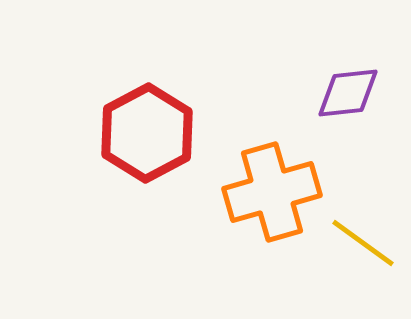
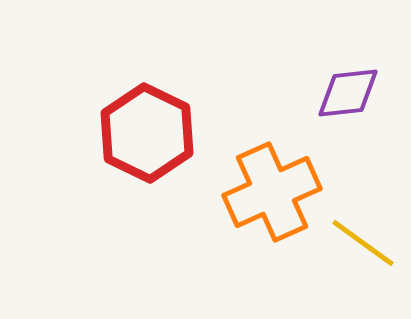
red hexagon: rotated 6 degrees counterclockwise
orange cross: rotated 8 degrees counterclockwise
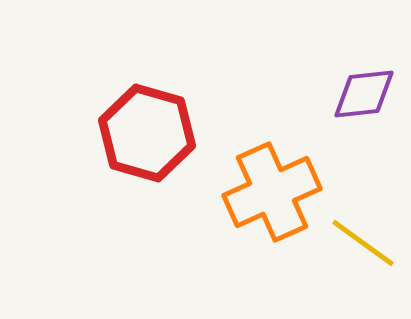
purple diamond: moved 16 px right, 1 px down
red hexagon: rotated 10 degrees counterclockwise
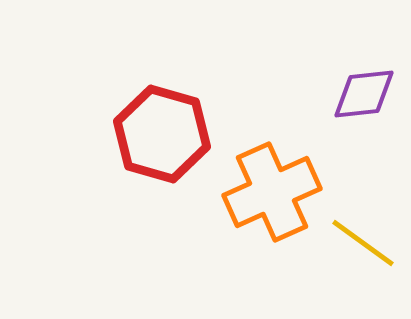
red hexagon: moved 15 px right, 1 px down
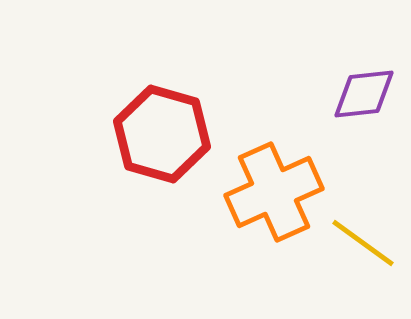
orange cross: moved 2 px right
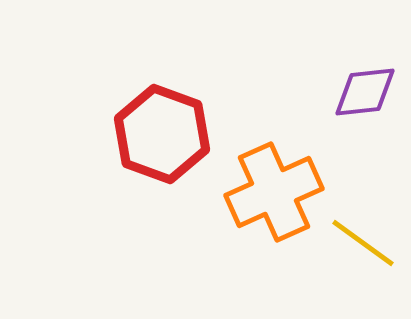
purple diamond: moved 1 px right, 2 px up
red hexagon: rotated 4 degrees clockwise
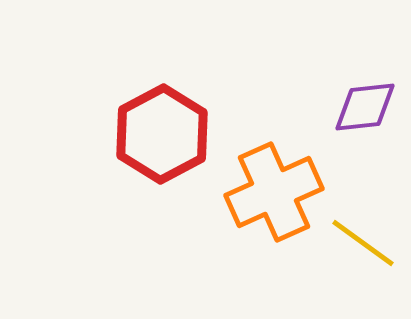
purple diamond: moved 15 px down
red hexagon: rotated 12 degrees clockwise
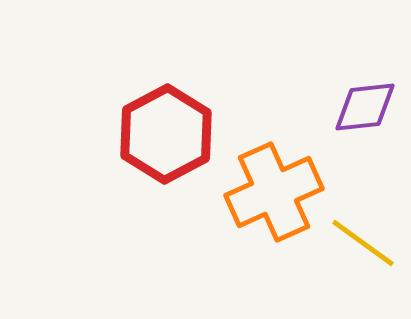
red hexagon: moved 4 px right
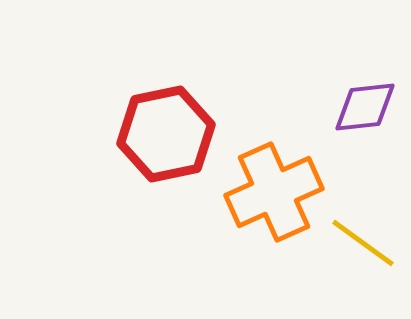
red hexagon: rotated 16 degrees clockwise
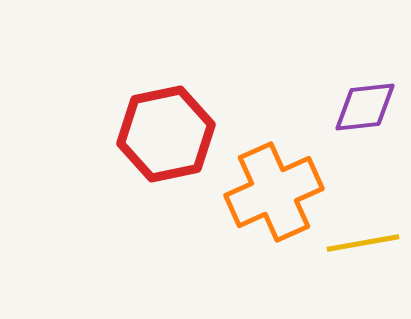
yellow line: rotated 46 degrees counterclockwise
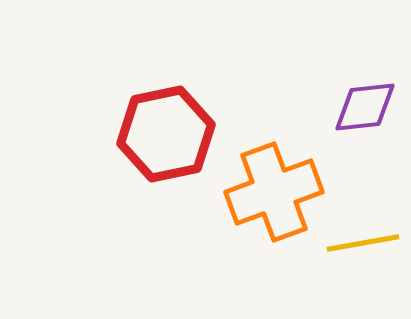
orange cross: rotated 4 degrees clockwise
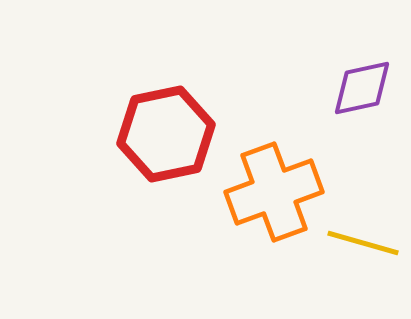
purple diamond: moved 3 px left, 19 px up; rotated 6 degrees counterclockwise
yellow line: rotated 26 degrees clockwise
